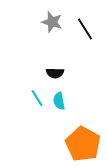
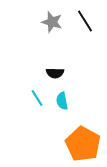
black line: moved 8 px up
cyan semicircle: moved 3 px right
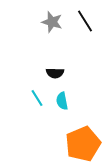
orange pentagon: rotated 20 degrees clockwise
